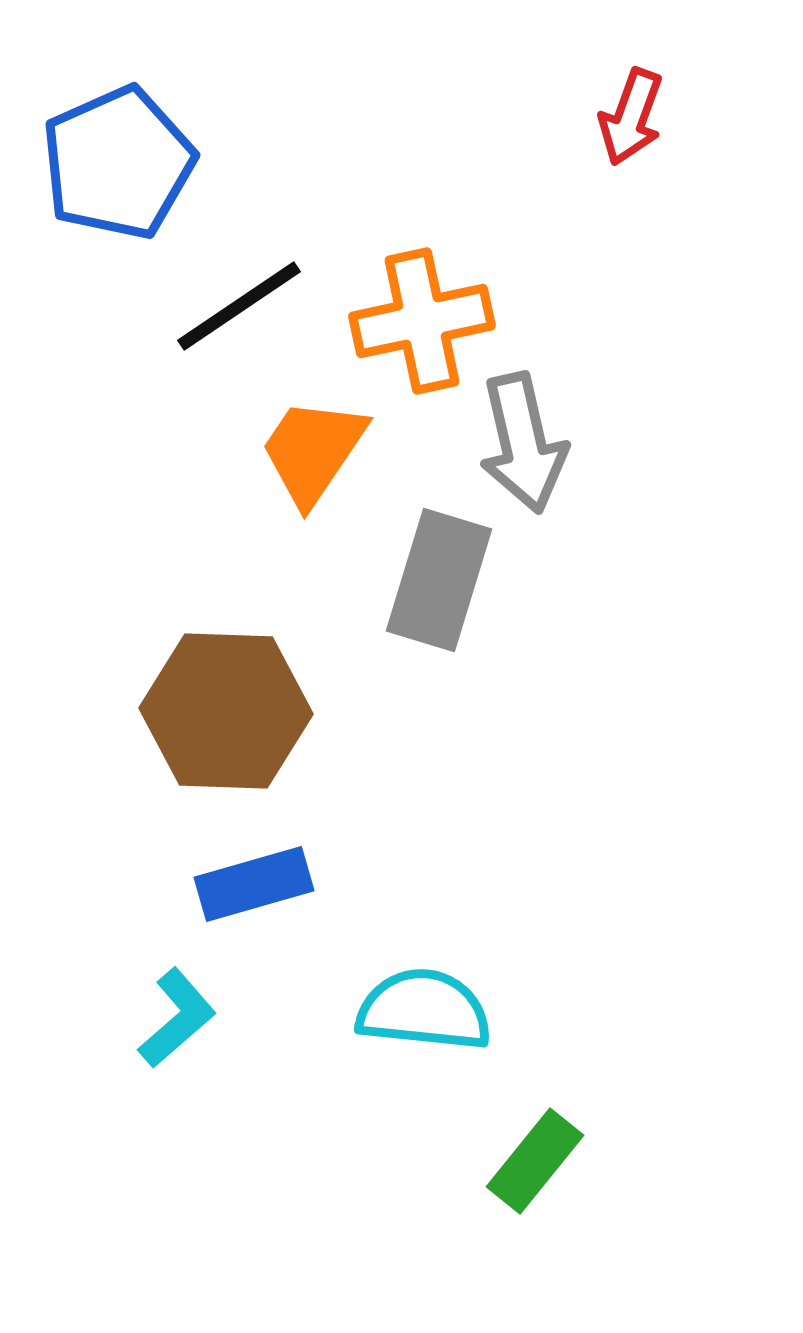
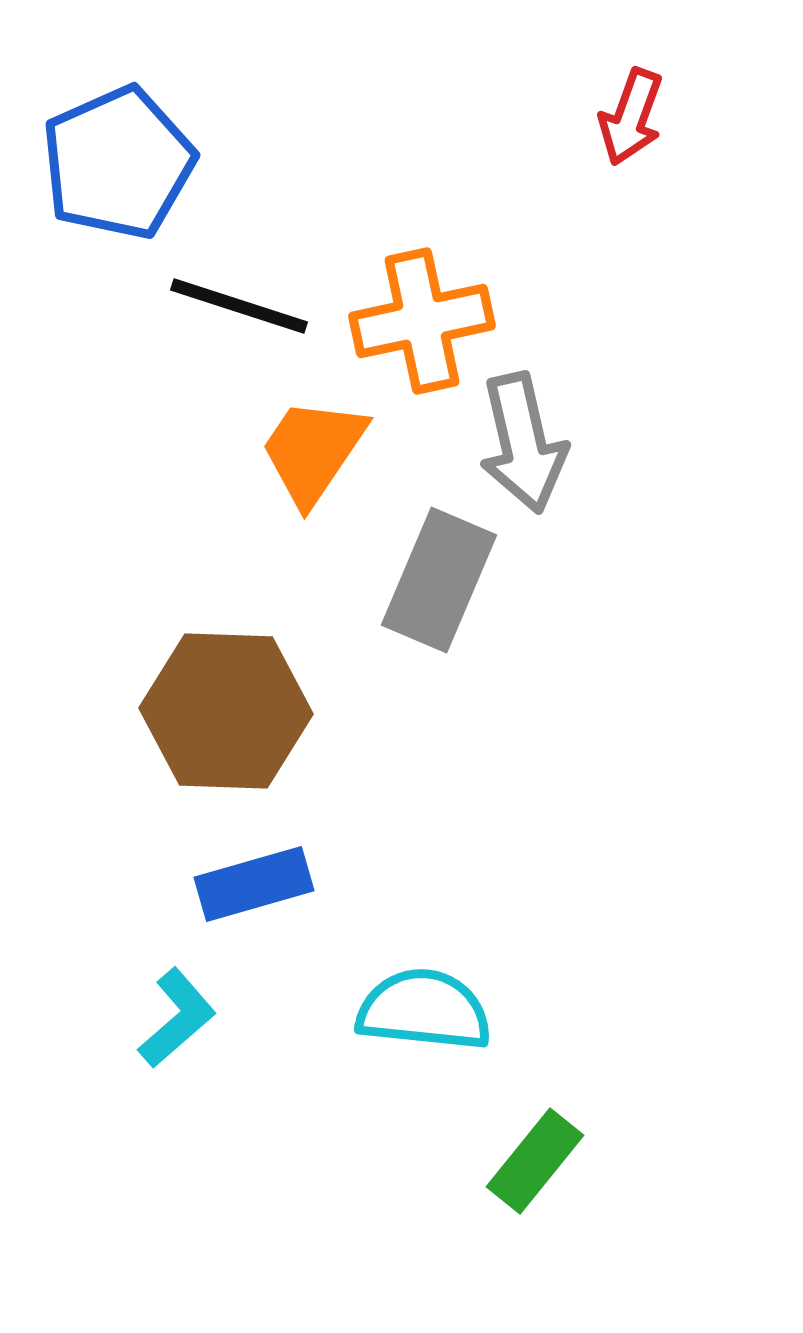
black line: rotated 52 degrees clockwise
gray rectangle: rotated 6 degrees clockwise
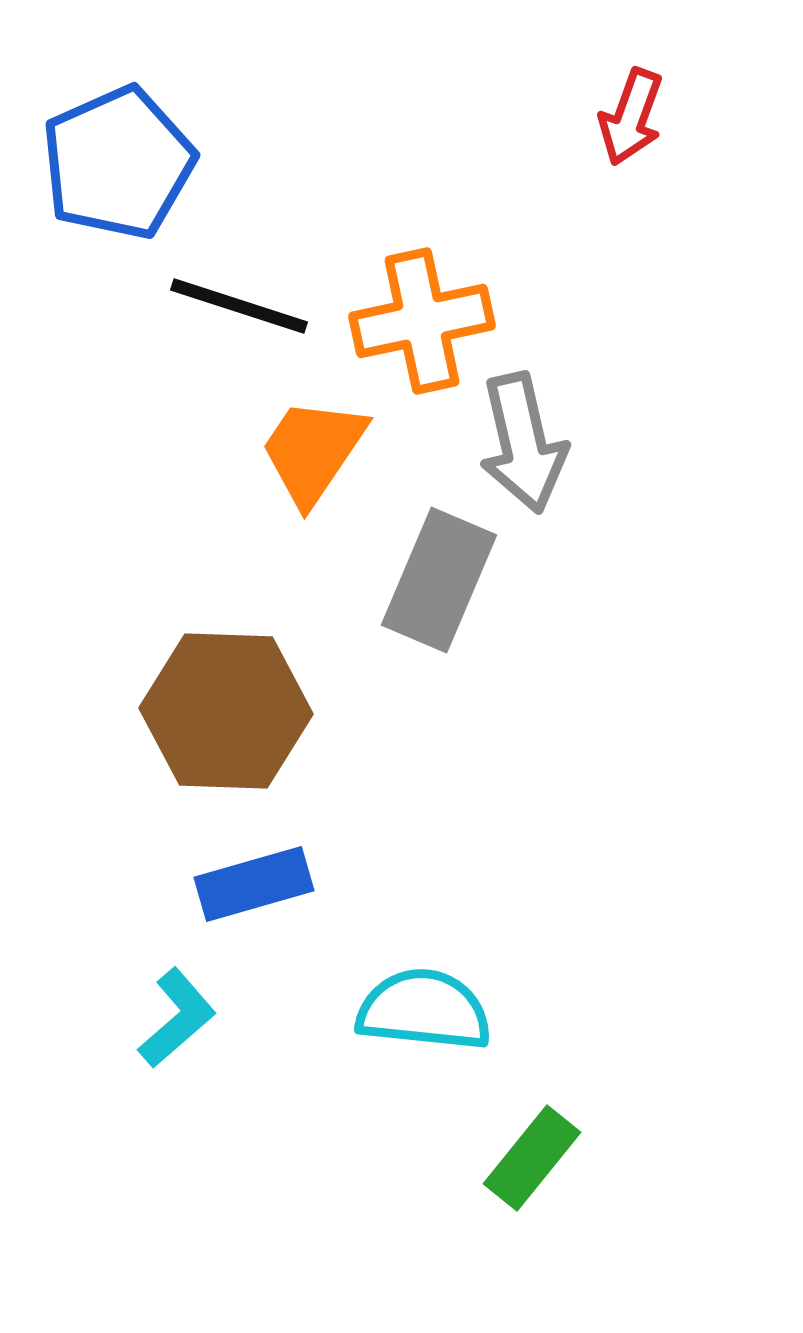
green rectangle: moved 3 px left, 3 px up
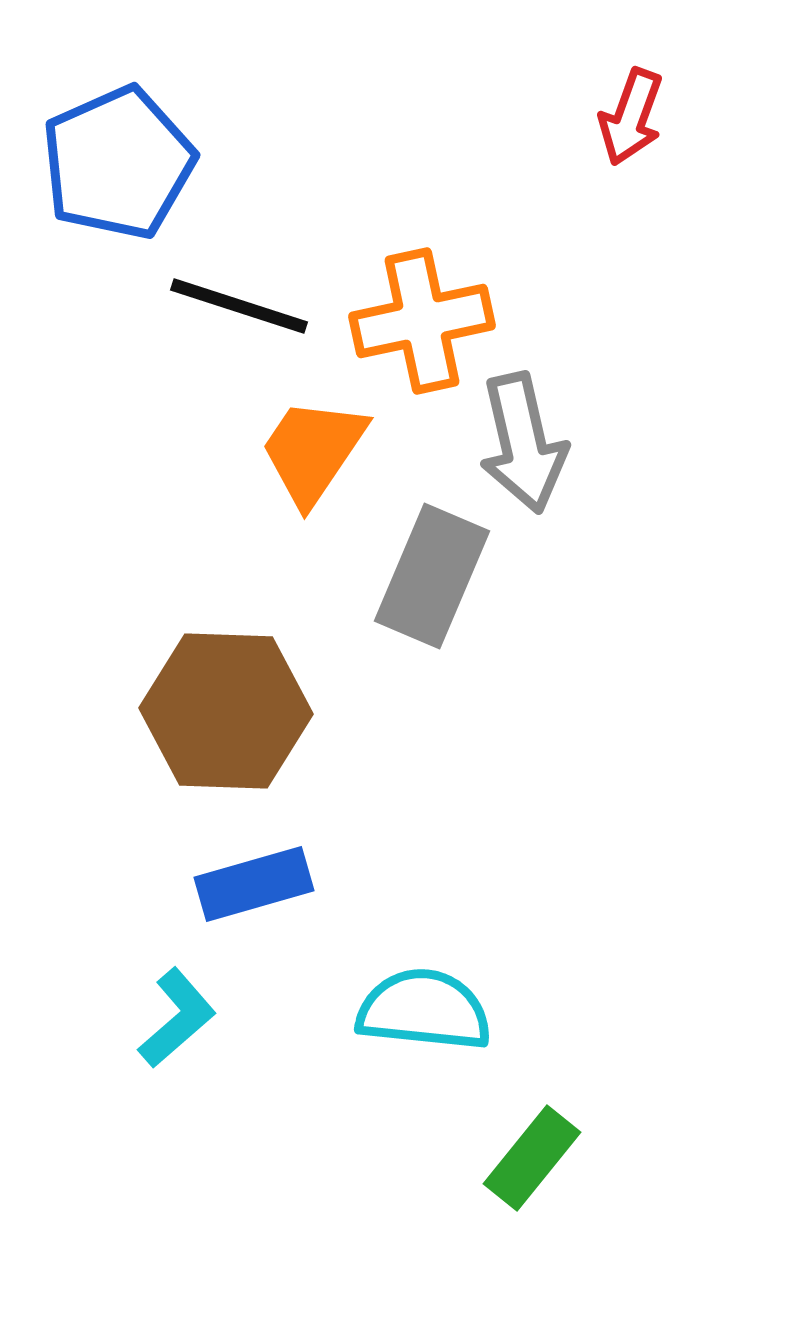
gray rectangle: moved 7 px left, 4 px up
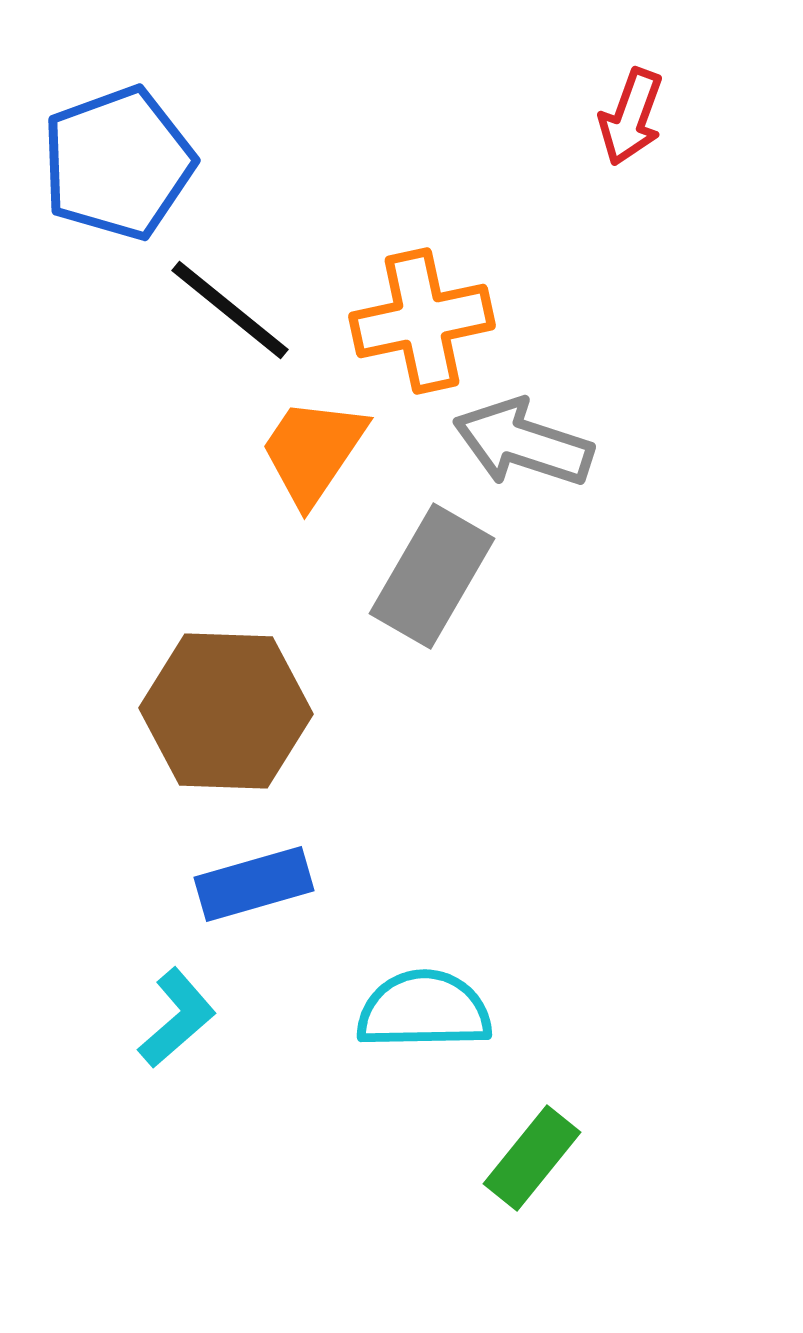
blue pentagon: rotated 4 degrees clockwise
black line: moved 9 px left, 4 px down; rotated 21 degrees clockwise
gray arrow: rotated 121 degrees clockwise
gray rectangle: rotated 7 degrees clockwise
cyan semicircle: rotated 7 degrees counterclockwise
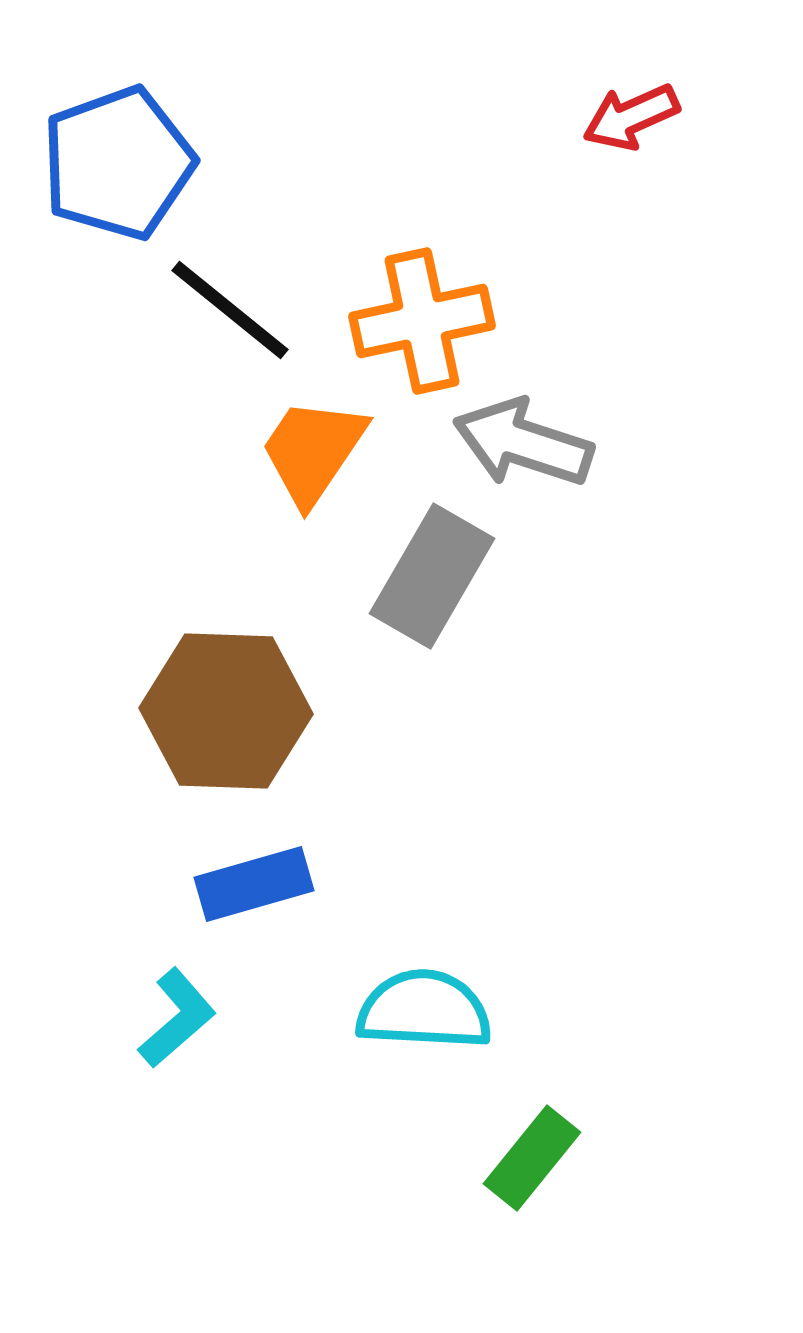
red arrow: rotated 46 degrees clockwise
cyan semicircle: rotated 4 degrees clockwise
